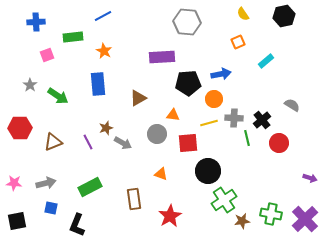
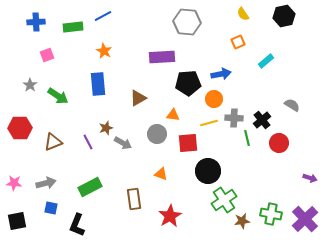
green rectangle at (73, 37): moved 10 px up
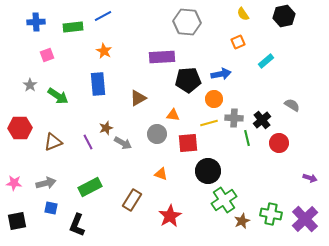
black pentagon at (188, 83): moved 3 px up
brown rectangle at (134, 199): moved 2 px left, 1 px down; rotated 40 degrees clockwise
brown star at (242, 221): rotated 14 degrees counterclockwise
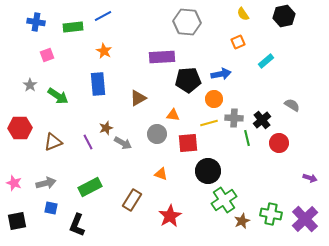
blue cross at (36, 22): rotated 12 degrees clockwise
pink star at (14, 183): rotated 14 degrees clockwise
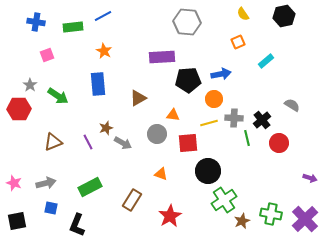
red hexagon at (20, 128): moved 1 px left, 19 px up
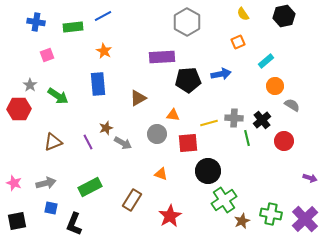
gray hexagon at (187, 22): rotated 24 degrees clockwise
orange circle at (214, 99): moved 61 px right, 13 px up
red circle at (279, 143): moved 5 px right, 2 px up
black L-shape at (77, 225): moved 3 px left, 1 px up
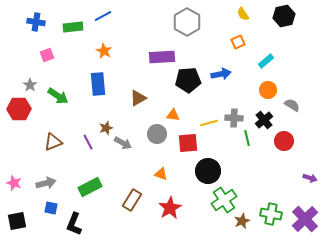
orange circle at (275, 86): moved 7 px left, 4 px down
black cross at (262, 120): moved 2 px right
red star at (170, 216): moved 8 px up
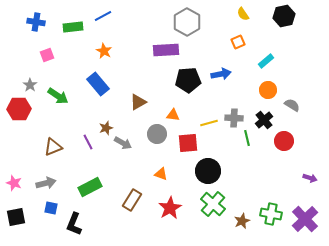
purple rectangle at (162, 57): moved 4 px right, 7 px up
blue rectangle at (98, 84): rotated 35 degrees counterclockwise
brown triangle at (138, 98): moved 4 px down
brown triangle at (53, 142): moved 5 px down
green cross at (224, 200): moved 11 px left, 4 px down; rotated 15 degrees counterclockwise
black square at (17, 221): moved 1 px left, 4 px up
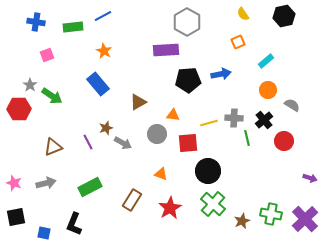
green arrow at (58, 96): moved 6 px left
blue square at (51, 208): moved 7 px left, 25 px down
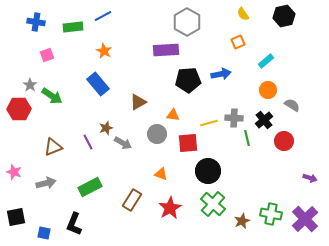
pink star at (14, 183): moved 11 px up
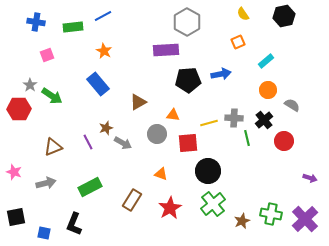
green cross at (213, 204): rotated 10 degrees clockwise
